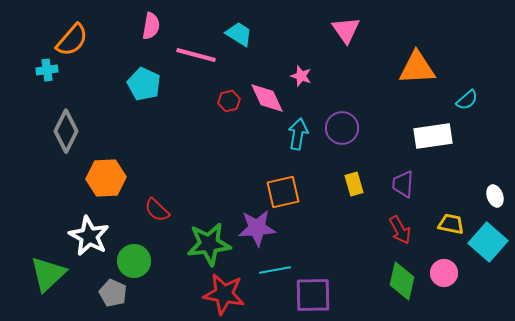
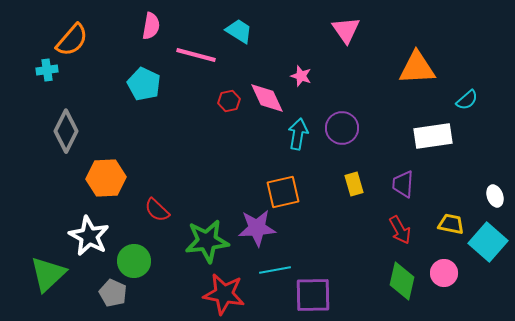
cyan trapezoid: moved 3 px up
green star: moved 2 px left, 3 px up
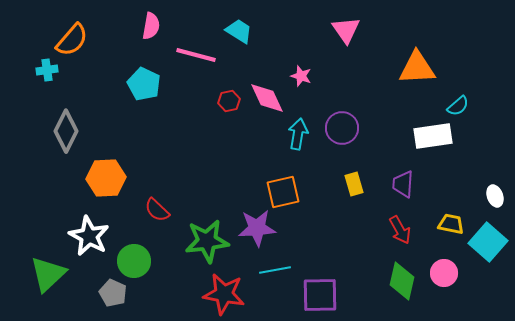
cyan semicircle: moved 9 px left, 6 px down
purple square: moved 7 px right
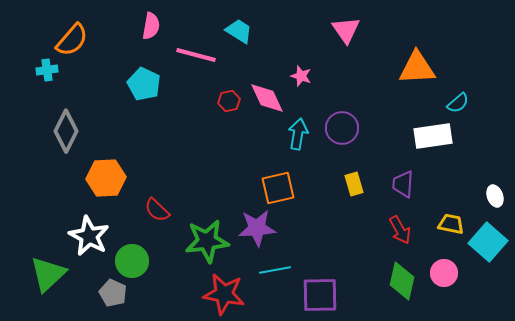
cyan semicircle: moved 3 px up
orange square: moved 5 px left, 4 px up
green circle: moved 2 px left
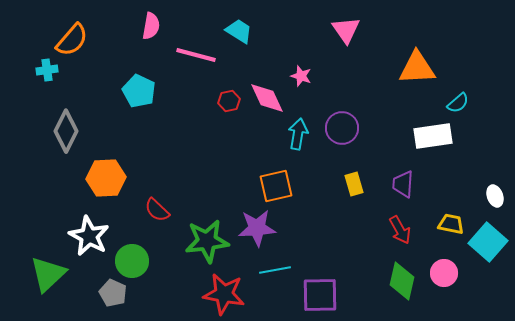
cyan pentagon: moved 5 px left, 7 px down
orange square: moved 2 px left, 2 px up
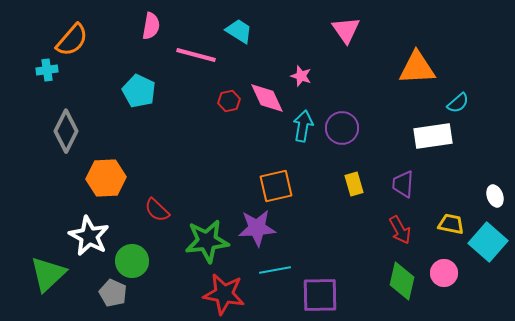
cyan arrow: moved 5 px right, 8 px up
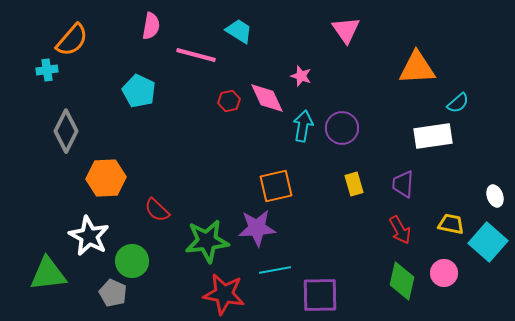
green triangle: rotated 36 degrees clockwise
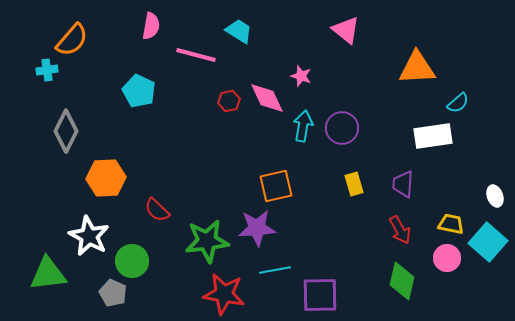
pink triangle: rotated 16 degrees counterclockwise
pink circle: moved 3 px right, 15 px up
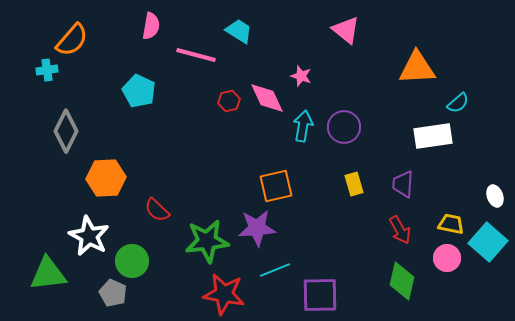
purple circle: moved 2 px right, 1 px up
cyan line: rotated 12 degrees counterclockwise
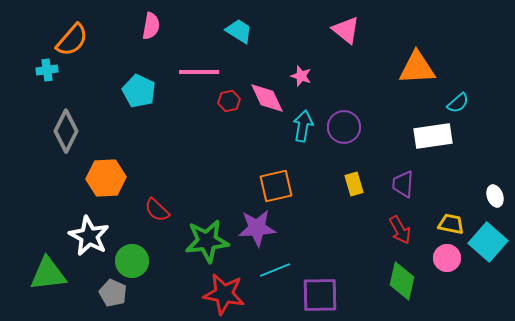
pink line: moved 3 px right, 17 px down; rotated 15 degrees counterclockwise
